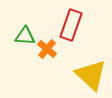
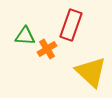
orange cross: rotated 18 degrees clockwise
yellow triangle: moved 3 px up
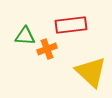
red rectangle: rotated 64 degrees clockwise
orange cross: rotated 12 degrees clockwise
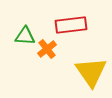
orange cross: rotated 18 degrees counterclockwise
yellow triangle: rotated 12 degrees clockwise
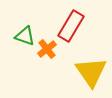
red rectangle: moved 1 px down; rotated 52 degrees counterclockwise
green triangle: rotated 15 degrees clockwise
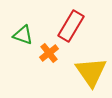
green triangle: moved 2 px left, 1 px up
orange cross: moved 2 px right, 4 px down
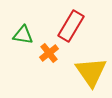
green triangle: rotated 10 degrees counterclockwise
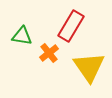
green triangle: moved 1 px left, 1 px down
yellow triangle: moved 2 px left, 5 px up
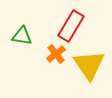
orange cross: moved 7 px right, 1 px down
yellow triangle: moved 2 px up
